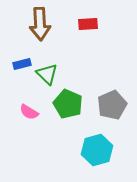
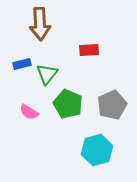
red rectangle: moved 1 px right, 26 px down
green triangle: rotated 25 degrees clockwise
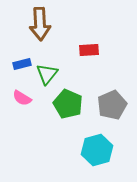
pink semicircle: moved 7 px left, 14 px up
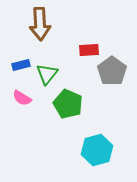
blue rectangle: moved 1 px left, 1 px down
gray pentagon: moved 34 px up; rotated 12 degrees counterclockwise
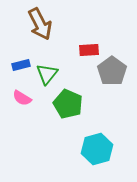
brown arrow: rotated 24 degrees counterclockwise
cyan hexagon: moved 1 px up
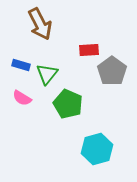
blue rectangle: rotated 30 degrees clockwise
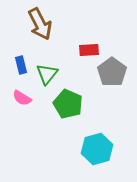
blue rectangle: rotated 60 degrees clockwise
gray pentagon: moved 1 px down
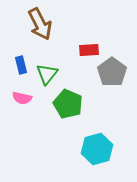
pink semicircle: rotated 18 degrees counterclockwise
